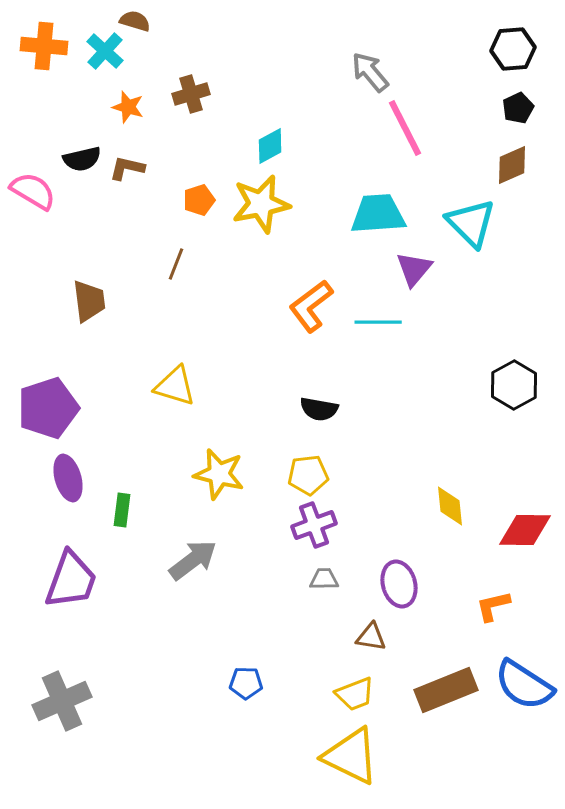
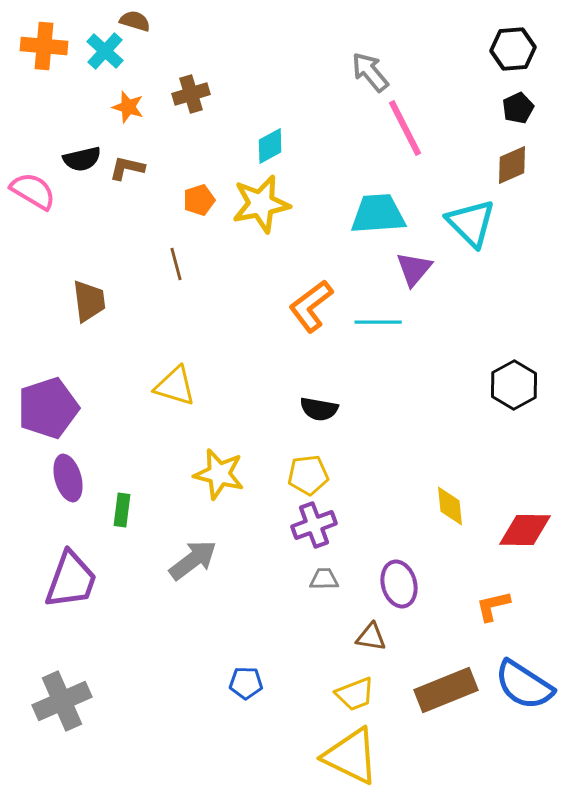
brown line at (176, 264): rotated 36 degrees counterclockwise
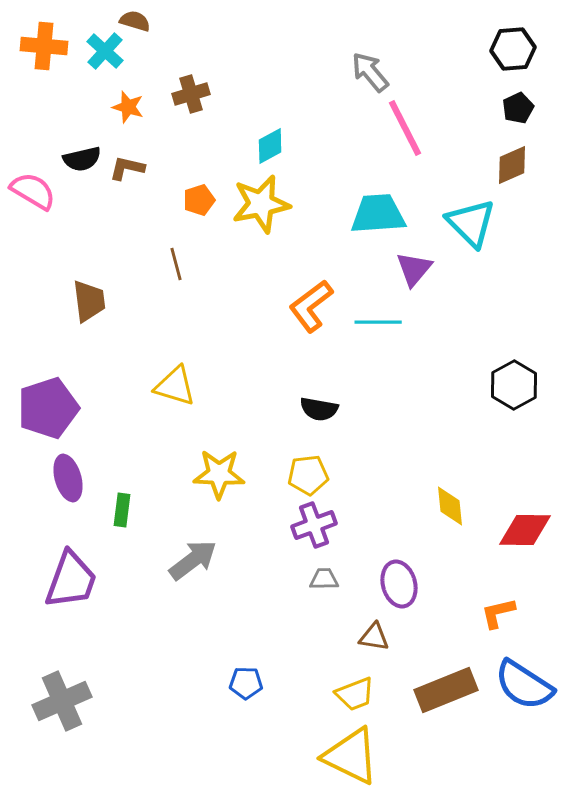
yellow star at (219, 474): rotated 12 degrees counterclockwise
orange L-shape at (493, 606): moved 5 px right, 7 px down
brown triangle at (371, 637): moved 3 px right
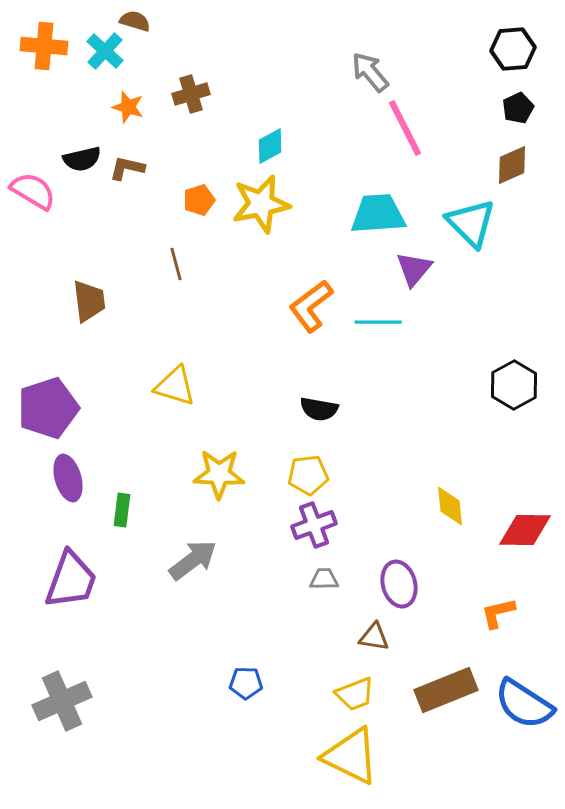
blue semicircle at (524, 685): moved 19 px down
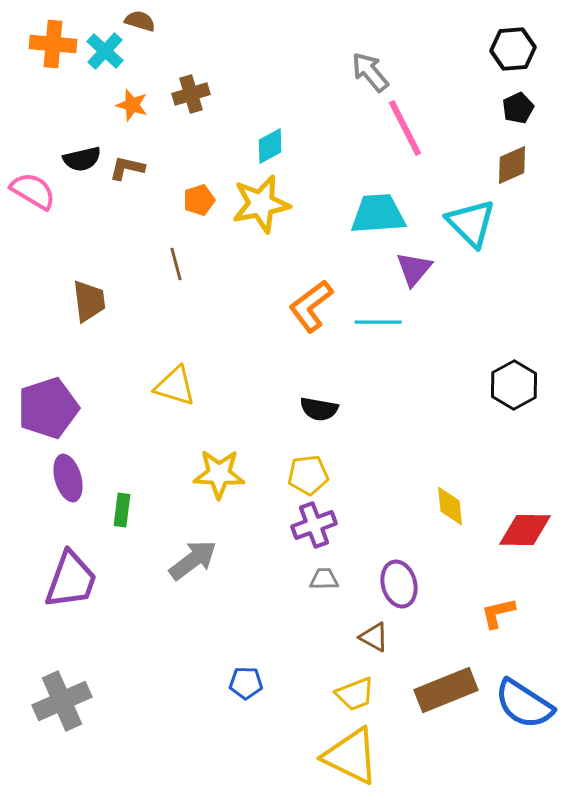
brown semicircle at (135, 21): moved 5 px right
orange cross at (44, 46): moved 9 px right, 2 px up
orange star at (128, 107): moved 4 px right, 2 px up
brown triangle at (374, 637): rotated 20 degrees clockwise
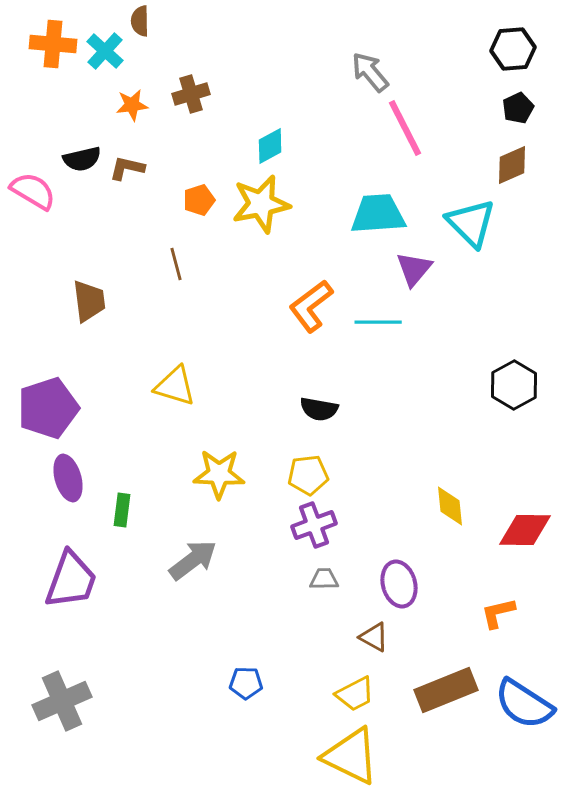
brown semicircle at (140, 21): rotated 108 degrees counterclockwise
orange star at (132, 105): rotated 24 degrees counterclockwise
yellow trapezoid at (355, 694): rotated 6 degrees counterclockwise
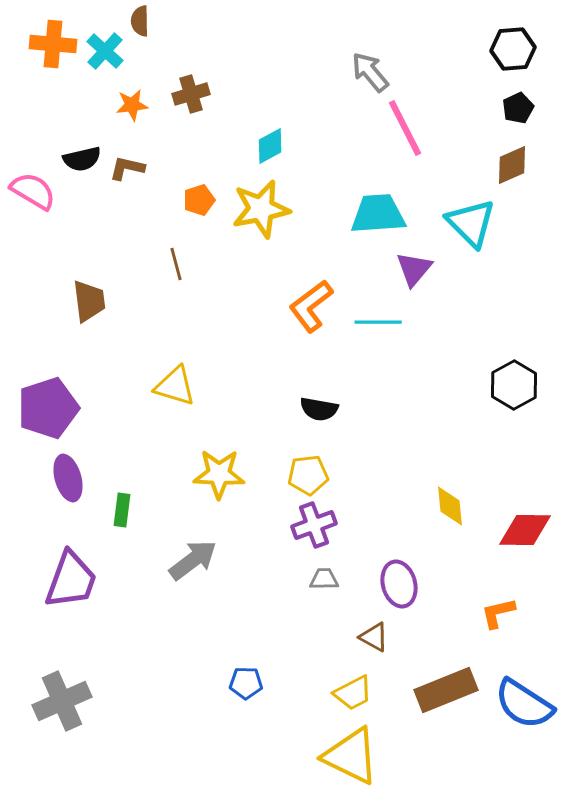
yellow star at (261, 204): moved 5 px down
yellow trapezoid at (355, 694): moved 2 px left, 1 px up
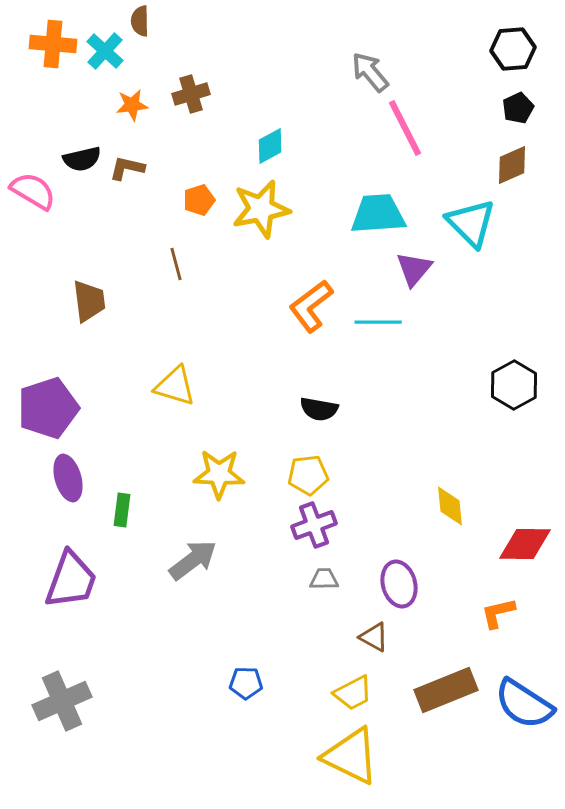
red diamond at (525, 530): moved 14 px down
